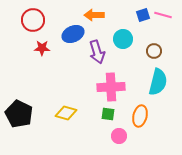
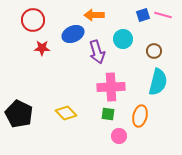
yellow diamond: rotated 30 degrees clockwise
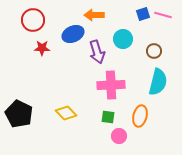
blue square: moved 1 px up
pink cross: moved 2 px up
green square: moved 3 px down
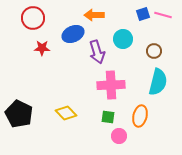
red circle: moved 2 px up
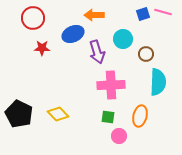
pink line: moved 3 px up
brown circle: moved 8 px left, 3 px down
cyan semicircle: rotated 12 degrees counterclockwise
yellow diamond: moved 8 px left, 1 px down
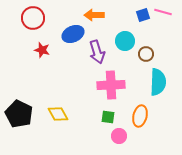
blue square: moved 1 px down
cyan circle: moved 2 px right, 2 px down
red star: moved 2 px down; rotated 14 degrees clockwise
yellow diamond: rotated 15 degrees clockwise
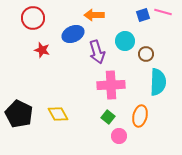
green square: rotated 32 degrees clockwise
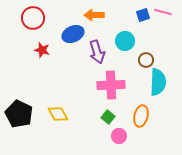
brown circle: moved 6 px down
orange ellipse: moved 1 px right
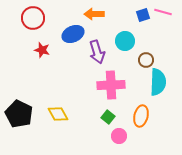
orange arrow: moved 1 px up
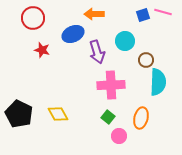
orange ellipse: moved 2 px down
